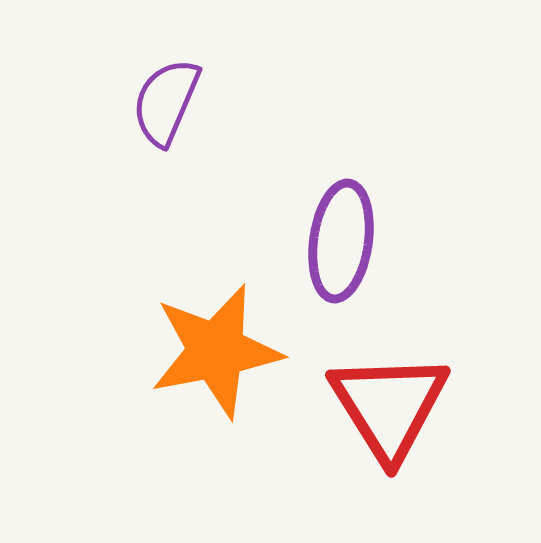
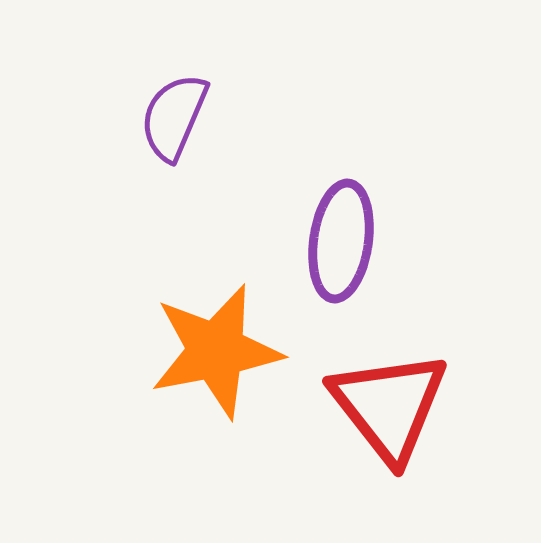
purple semicircle: moved 8 px right, 15 px down
red triangle: rotated 6 degrees counterclockwise
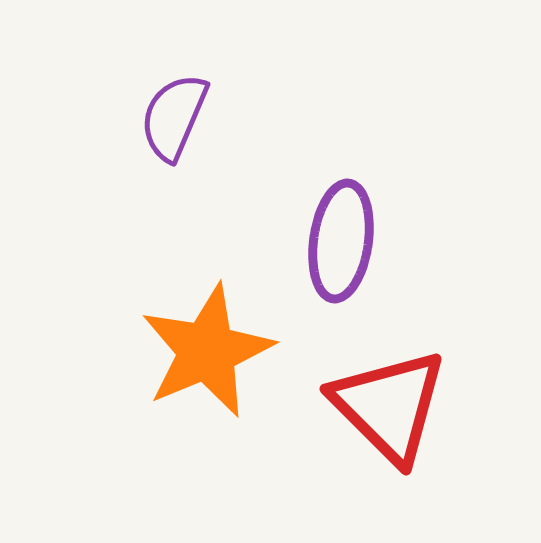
orange star: moved 9 px left; rotated 12 degrees counterclockwise
red triangle: rotated 7 degrees counterclockwise
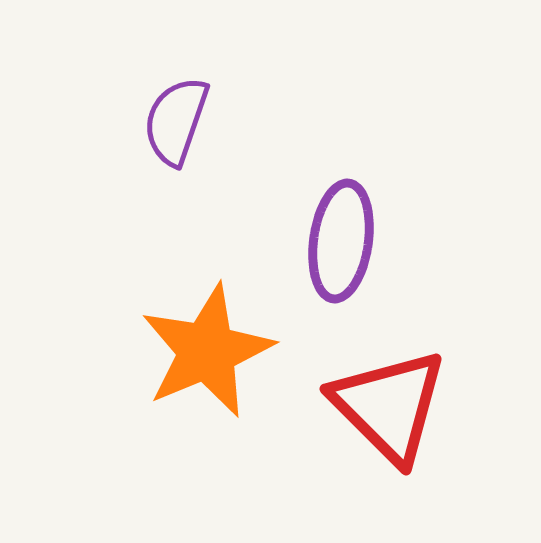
purple semicircle: moved 2 px right, 4 px down; rotated 4 degrees counterclockwise
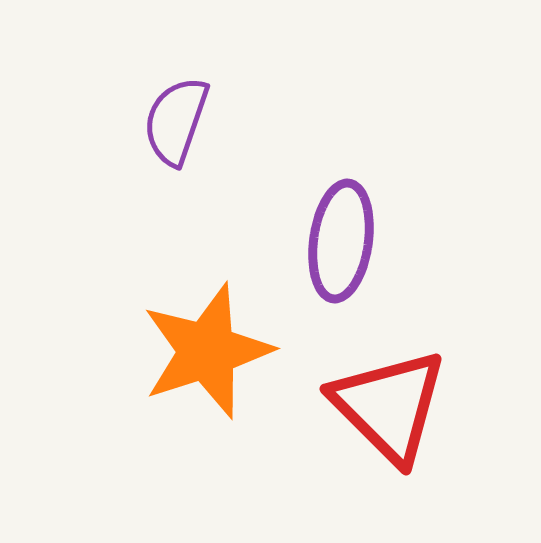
orange star: rotated 5 degrees clockwise
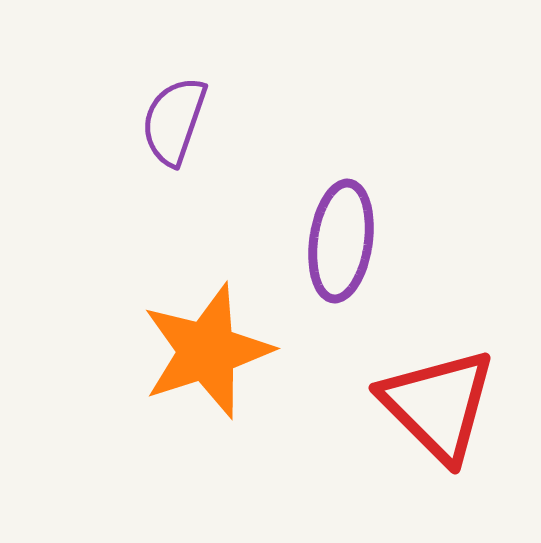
purple semicircle: moved 2 px left
red triangle: moved 49 px right, 1 px up
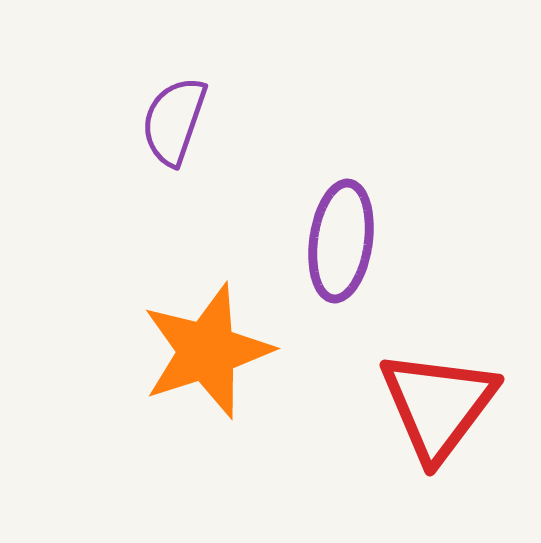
red triangle: rotated 22 degrees clockwise
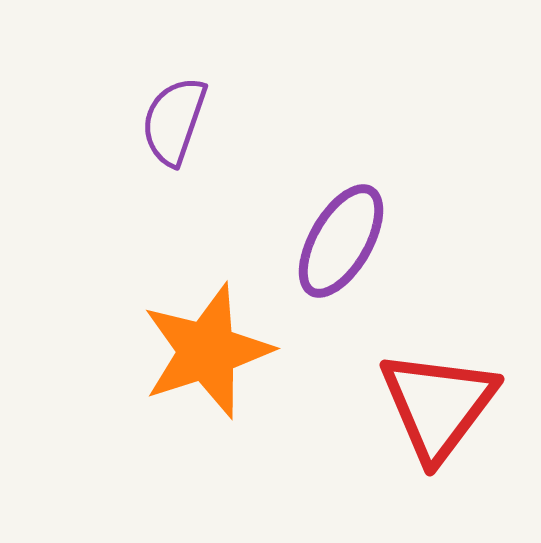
purple ellipse: rotated 22 degrees clockwise
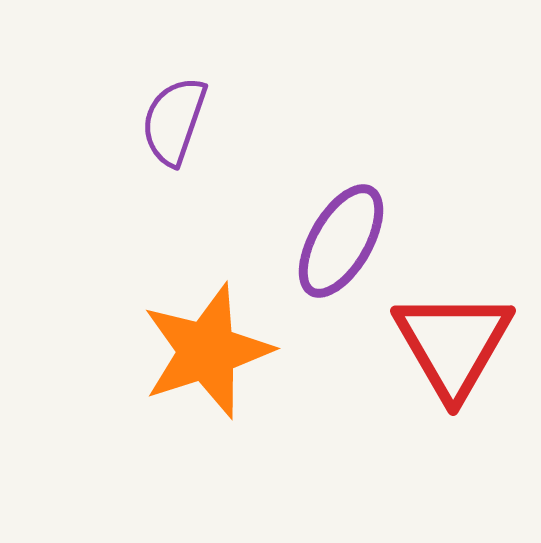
red triangle: moved 15 px right, 61 px up; rotated 7 degrees counterclockwise
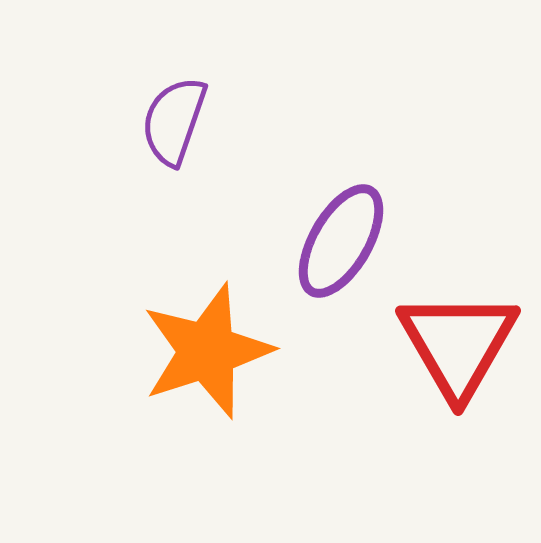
red triangle: moved 5 px right
